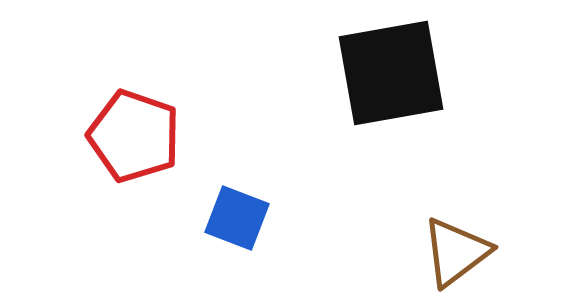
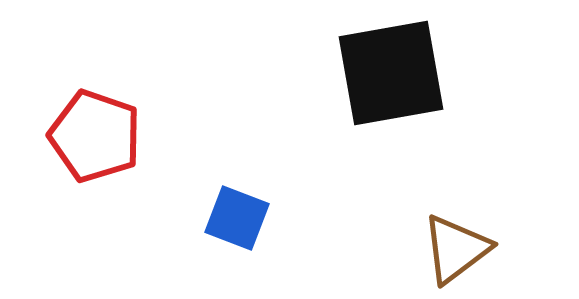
red pentagon: moved 39 px left
brown triangle: moved 3 px up
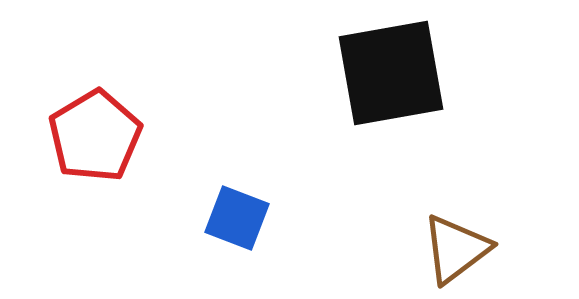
red pentagon: rotated 22 degrees clockwise
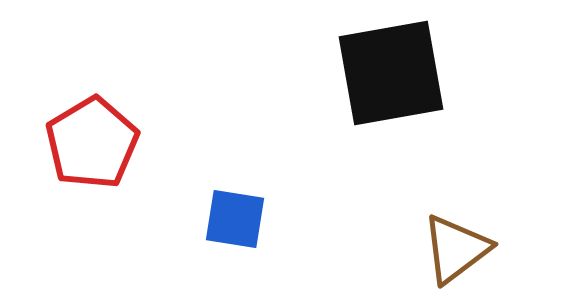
red pentagon: moved 3 px left, 7 px down
blue square: moved 2 px left, 1 px down; rotated 12 degrees counterclockwise
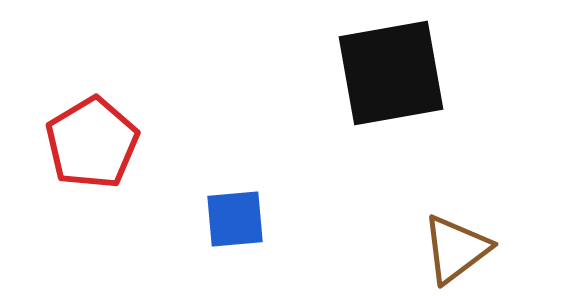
blue square: rotated 14 degrees counterclockwise
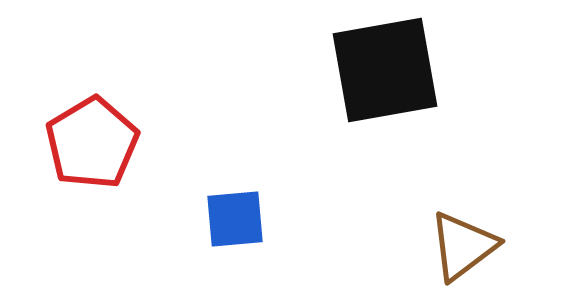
black square: moved 6 px left, 3 px up
brown triangle: moved 7 px right, 3 px up
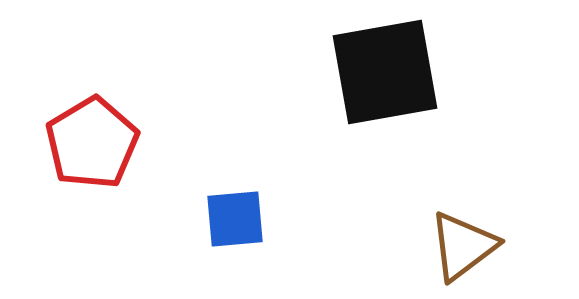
black square: moved 2 px down
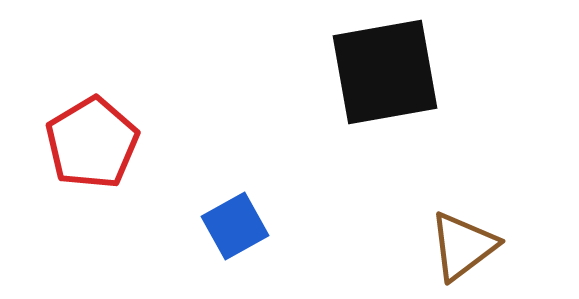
blue square: moved 7 px down; rotated 24 degrees counterclockwise
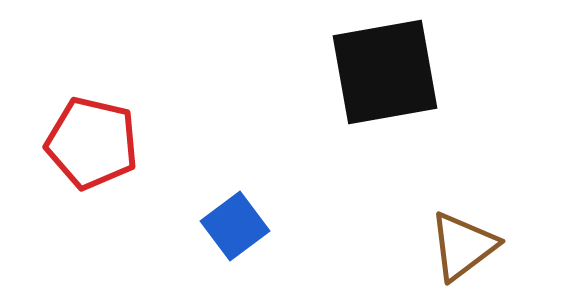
red pentagon: rotated 28 degrees counterclockwise
blue square: rotated 8 degrees counterclockwise
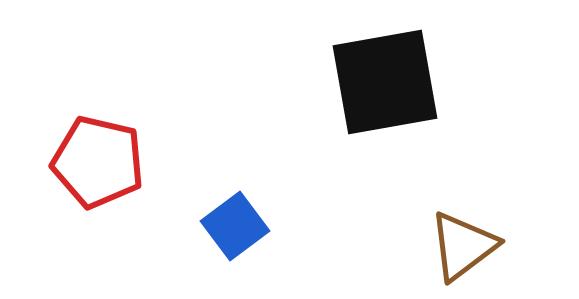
black square: moved 10 px down
red pentagon: moved 6 px right, 19 px down
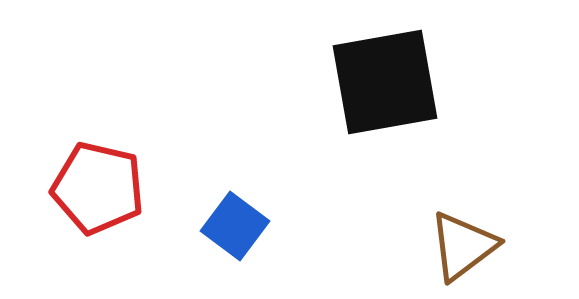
red pentagon: moved 26 px down
blue square: rotated 16 degrees counterclockwise
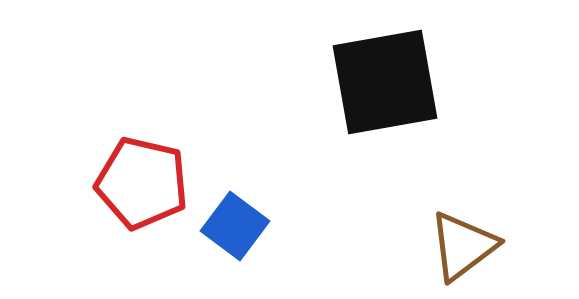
red pentagon: moved 44 px right, 5 px up
